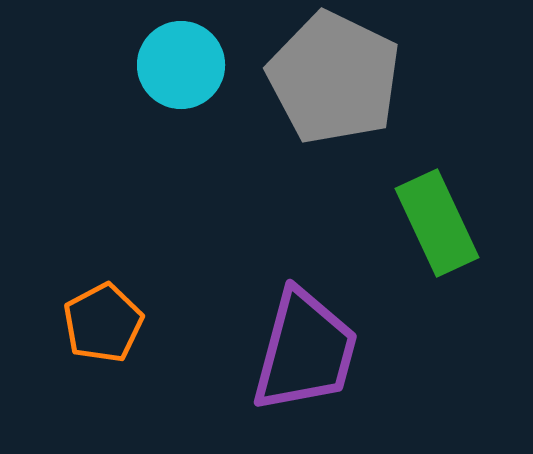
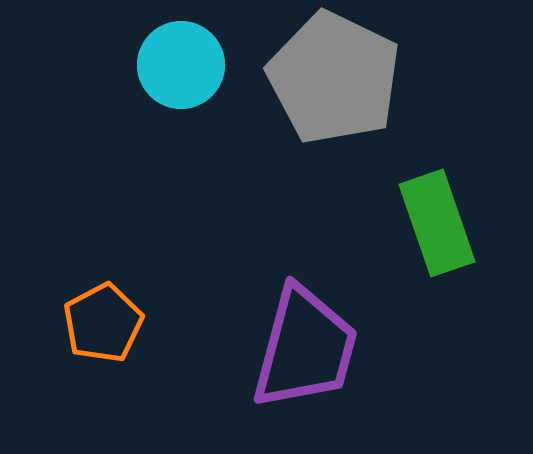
green rectangle: rotated 6 degrees clockwise
purple trapezoid: moved 3 px up
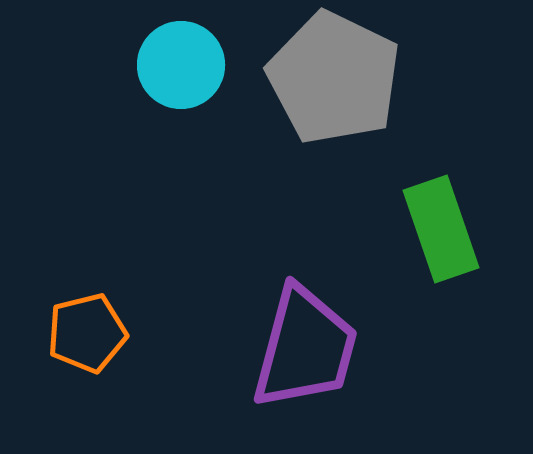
green rectangle: moved 4 px right, 6 px down
orange pentagon: moved 16 px left, 10 px down; rotated 14 degrees clockwise
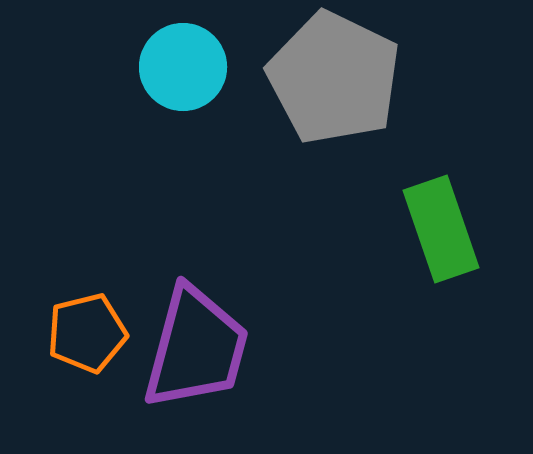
cyan circle: moved 2 px right, 2 px down
purple trapezoid: moved 109 px left
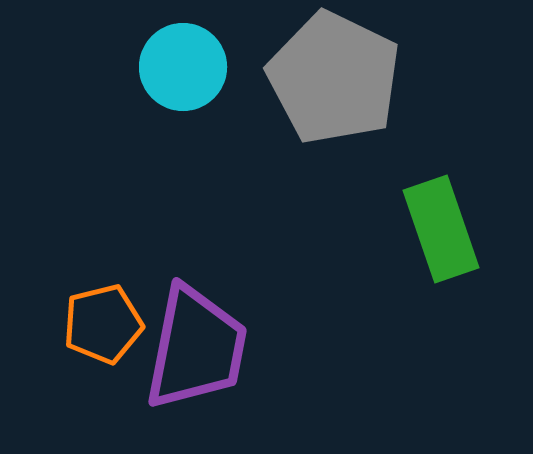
orange pentagon: moved 16 px right, 9 px up
purple trapezoid: rotated 4 degrees counterclockwise
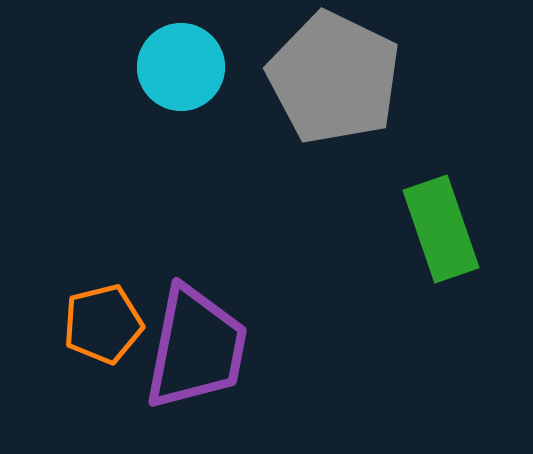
cyan circle: moved 2 px left
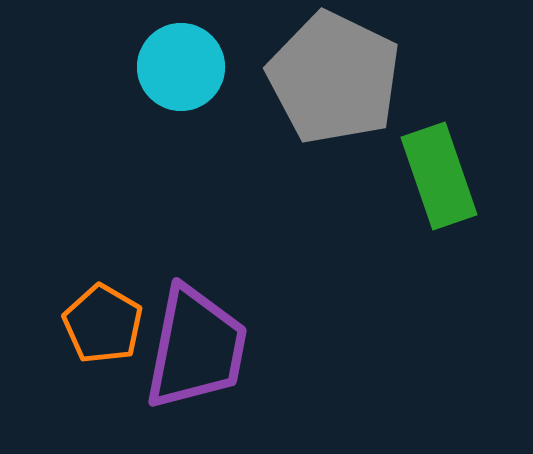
green rectangle: moved 2 px left, 53 px up
orange pentagon: rotated 28 degrees counterclockwise
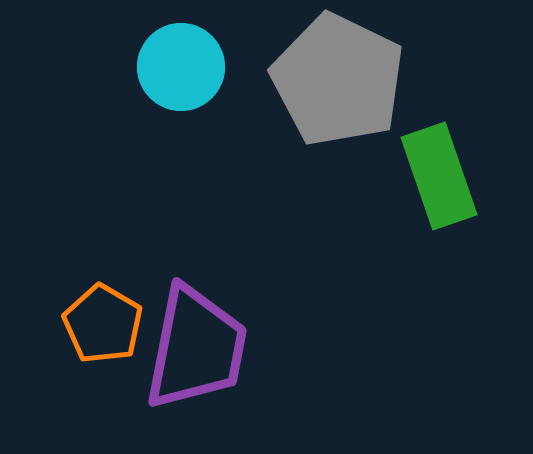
gray pentagon: moved 4 px right, 2 px down
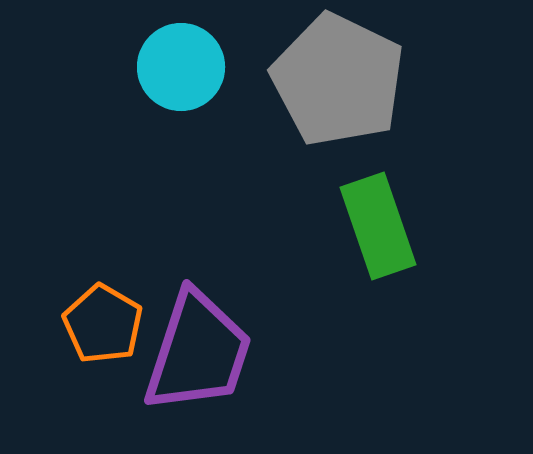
green rectangle: moved 61 px left, 50 px down
purple trapezoid: moved 2 px right, 4 px down; rotated 7 degrees clockwise
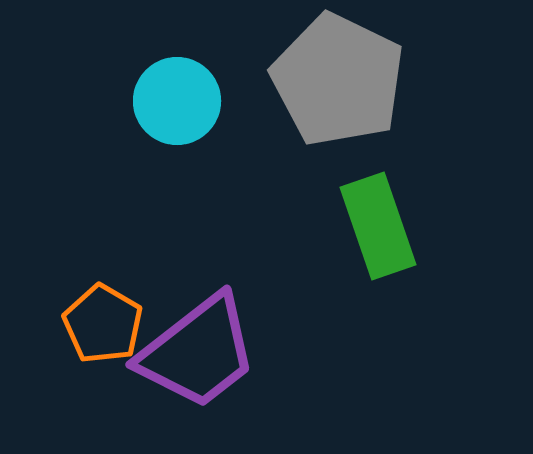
cyan circle: moved 4 px left, 34 px down
purple trapezoid: rotated 34 degrees clockwise
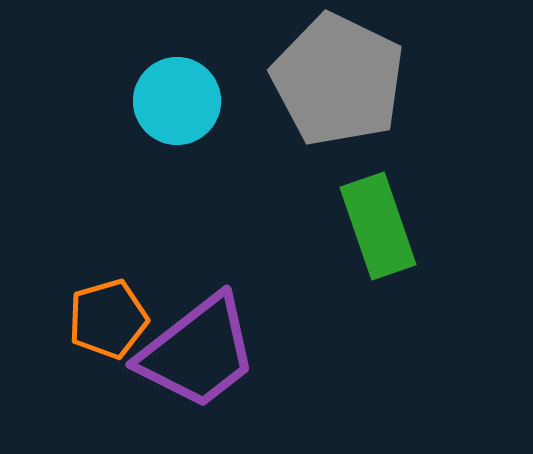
orange pentagon: moved 5 px right, 5 px up; rotated 26 degrees clockwise
